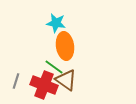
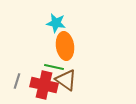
green line: rotated 24 degrees counterclockwise
gray line: moved 1 px right
red cross: rotated 8 degrees counterclockwise
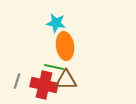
brown triangle: rotated 35 degrees counterclockwise
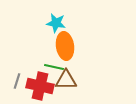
red cross: moved 4 px left, 1 px down
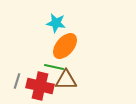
orange ellipse: rotated 48 degrees clockwise
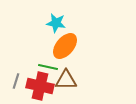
green line: moved 6 px left
gray line: moved 1 px left
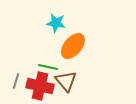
orange ellipse: moved 8 px right
brown triangle: moved 1 px down; rotated 50 degrees clockwise
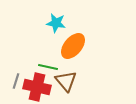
red cross: moved 3 px left, 1 px down
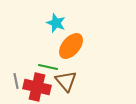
cyan star: rotated 12 degrees clockwise
orange ellipse: moved 2 px left
gray line: rotated 28 degrees counterclockwise
